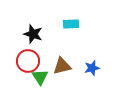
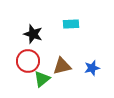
green triangle: moved 2 px right, 2 px down; rotated 24 degrees clockwise
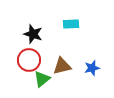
red circle: moved 1 px right, 1 px up
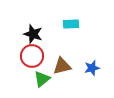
red circle: moved 3 px right, 4 px up
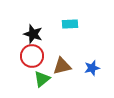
cyan rectangle: moved 1 px left
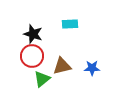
blue star: rotated 14 degrees clockwise
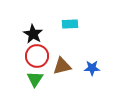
black star: rotated 12 degrees clockwise
red circle: moved 5 px right
green triangle: moved 7 px left; rotated 18 degrees counterclockwise
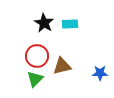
black star: moved 11 px right, 11 px up
blue star: moved 8 px right, 5 px down
green triangle: rotated 12 degrees clockwise
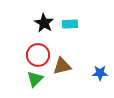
red circle: moved 1 px right, 1 px up
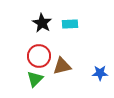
black star: moved 2 px left
red circle: moved 1 px right, 1 px down
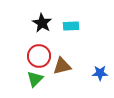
cyan rectangle: moved 1 px right, 2 px down
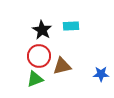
black star: moved 7 px down
blue star: moved 1 px right, 1 px down
green triangle: rotated 24 degrees clockwise
